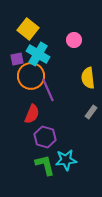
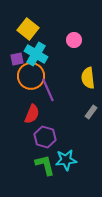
cyan cross: moved 2 px left
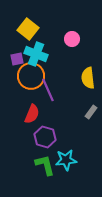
pink circle: moved 2 px left, 1 px up
cyan cross: rotated 10 degrees counterclockwise
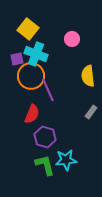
yellow semicircle: moved 2 px up
